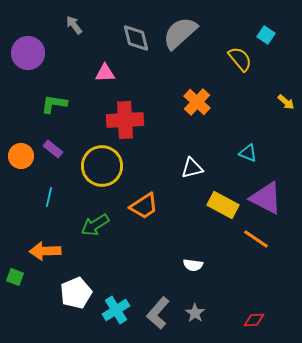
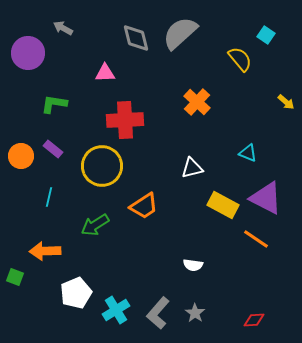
gray arrow: moved 11 px left, 3 px down; rotated 24 degrees counterclockwise
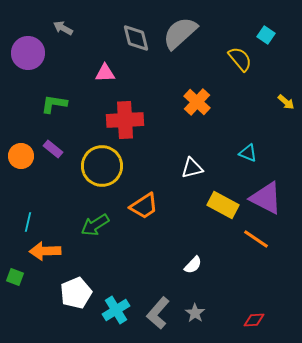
cyan line: moved 21 px left, 25 px down
white semicircle: rotated 54 degrees counterclockwise
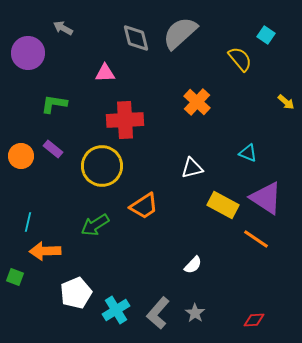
purple triangle: rotated 6 degrees clockwise
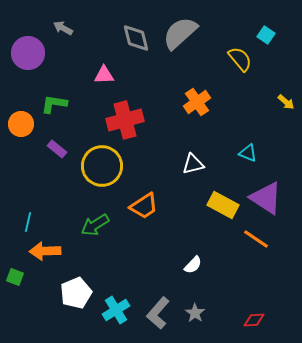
pink triangle: moved 1 px left, 2 px down
orange cross: rotated 12 degrees clockwise
red cross: rotated 12 degrees counterclockwise
purple rectangle: moved 4 px right
orange circle: moved 32 px up
white triangle: moved 1 px right, 4 px up
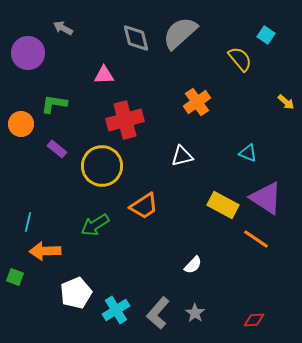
white triangle: moved 11 px left, 8 px up
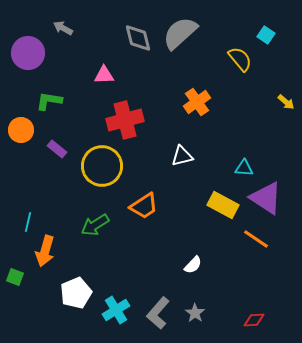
gray diamond: moved 2 px right
green L-shape: moved 5 px left, 3 px up
orange circle: moved 6 px down
cyan triangle: moved 4 px left, 15 px down; rotated 18 degrees counterclockwise
orange arrow: rotated 72 degrees counterclockwise
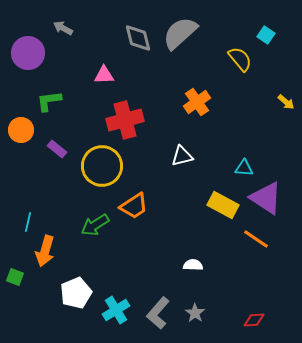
green L-shape: rotated 16 degrees counterclockwise
orange trapezoid: moved 10 px left
white semicircle: rotated 132 degrees counterclockwise
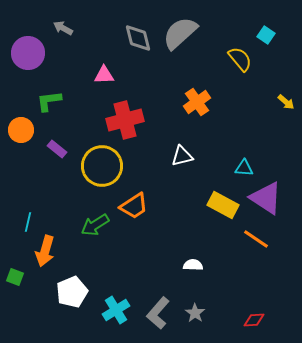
white pentagon: moved 4 px left, 1 px up
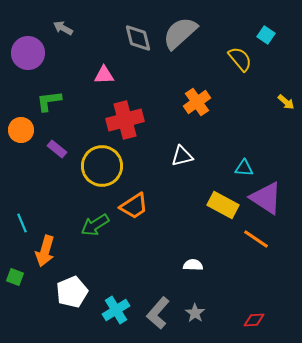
cyan line: moved 6 px left, 1 px down; rotated 36 degrees counterclockwise
